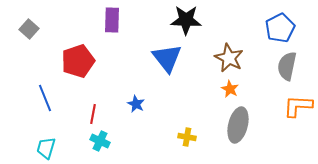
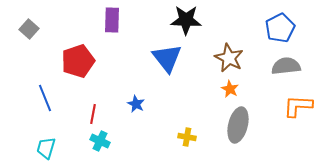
gray semicircle: moved 1 px left; rotated 72 degrees clockwise
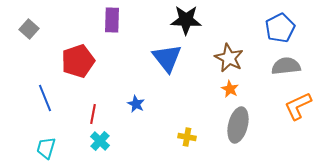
orange L-shape: rotated 28 degrees counterclockwise
cyan cross: rotated 18 degrees clockwise
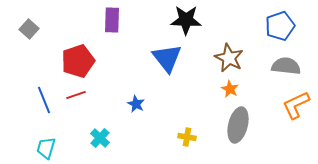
blue pentagon: moved 2 px up; rotated 8 degrees clockwise
gray semicircle: rotated 12 degrees clockwise
blue line: moved 1 px left, 2 px down
orange L-shape: moved 2 px left, 1 px up
red line: moved 17 px left, 19 px up; rotated 60 degrees clockwise
cyan cross: moved 3 px up
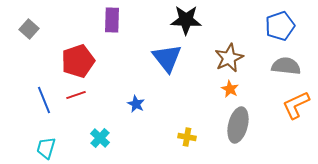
brown star: rotated 20 degrees clockwise
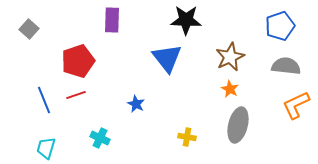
brown star: moved 1 px right, 1 px up
cyan cross: rotated 18 degrees counterclockwise
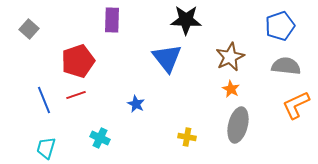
orange star: moved 1 px right
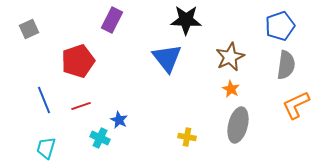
purple rectangle: rotated 25 degrees clockwise
gray square: rotated 24 degrees clockwise
gray semicircle: moved 1 px up; rotated 92 degrees clockwise
red line: moved 5 px right, 11 px down
blue star: moved 17 px left, 16 px down
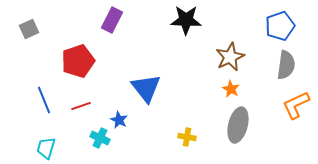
blue triangle: moved 21 px left, 30 px down
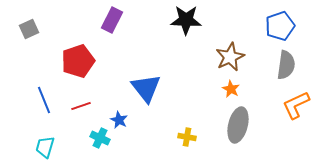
cyan trapezoid: moved 1 px left, 1 px up
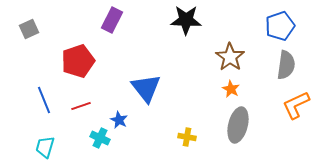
brown star: rotated 12 degrees counterclockwise
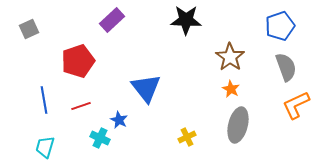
purple rectangle: rotated 20 degrees clockwise
gray semicircle: moved 2 px down; rotated 28 degrees counterclockwise
blue line: rotated 12 degrees clockwise
yellow cross: rotated 36 degrees counterclockwise
